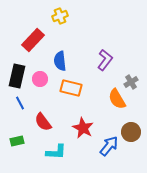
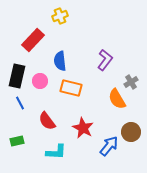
pink circle: moved 2 px down
red semicircle: moved 4 px right, 1 px up
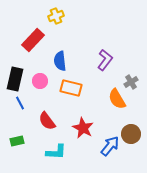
yellow cross: moved 4 px left
black rectangle: moved 2 px left, 3 px down
brown circle: moved 2 px down
blue arrow: moved 1 px right
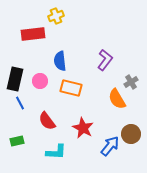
red rectangle: moved 6 px up; rotated 40 degrees clockwise
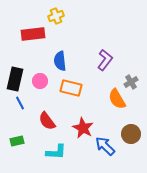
blue arrow: moved 5 px left; rotated 85 degrees counterclockwise
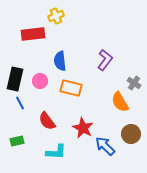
gray cross: moved 3 px right, 1 px down; rotated 24 degrees counterclockwise
orange semicircle: moved 3 px right, 3 px down
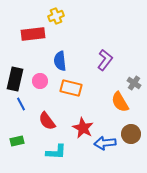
blue line: moved 1 px right, 1 px down
blue arrow: moved 3 px up; rotated 50 degrees counterclockwise
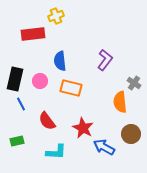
orange semicircle: rotated 25 degrees clockwise
blue arrow: moved 1 px left, 4 px down; rotated 35 degrees clockwise
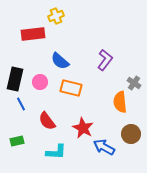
blue semicircle: rotated 42 degrees counterclockwise
pink circle: moved 1 px down
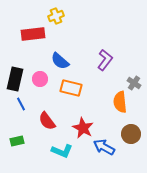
pink circle: moved 3 px up
cyan L-shape: moved 6 px right, 1 px up; rotated 20 degrees clockwise
